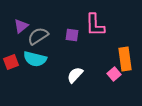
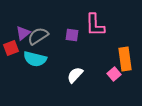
purple triangle: moved 2 px right, 7 px down
red square: moved 14 px up
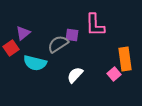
gray semicircle: moved 20 px right, 8 px down
red square: rotated 14 degrees counterclockwise
cyan semicircle: moved 4 px down
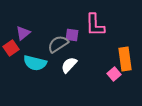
white semicircle: moved 6 px left, 10 px up
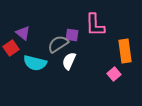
purple triangle: rotated 42 degrees counterclockwise
orange rectangle: moved 8 px up
white semicircle: moved 4 px up; rotated 18 degrees counterclockwise
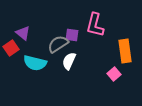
pink L-shape: rotated 15 degrees clockwise
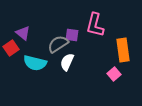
orange rectangle: moved 2 px left, 1 px up
white semicircle: moved 2 px left, 1 px down
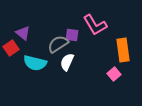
pink L-shape: rotated 45 degrees counterclockwise
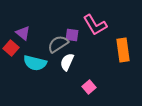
red square: rotated 14 degrees counterclockwise
pink square: moved 25 px left, 13 px down
